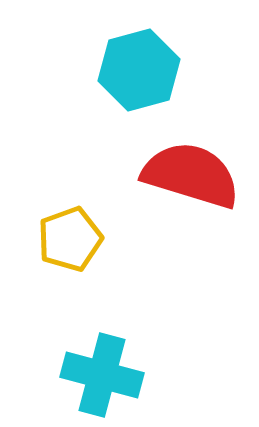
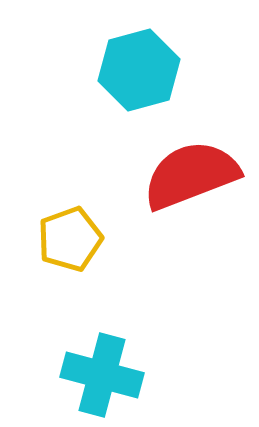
red semicircle: rotated 38 degrees counterclockwise
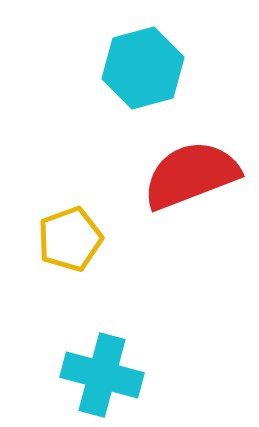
cyan hexagon: moved 4 px right, 2 px up
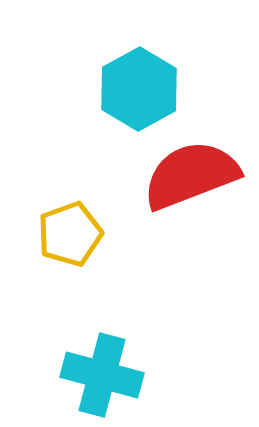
cyan hexagon: moved 4 px left, 21 px down; rotated 14 degrees counterclockwise
yellow pentagon: moved 5 px up
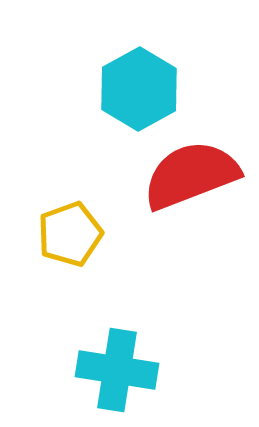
cyan cross: moved 15 px right, 5 px up; rotated 6 degrees counterclockwise
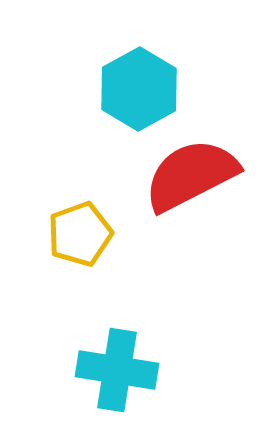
red semicircle: rotated 6 degrees counterclockwise
yellow pentagon: moved 10 px right
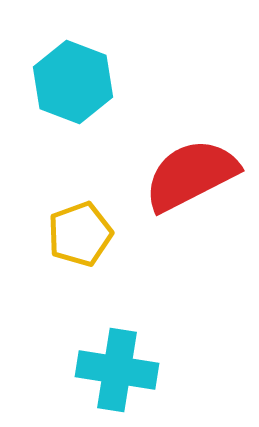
cyan hexagon: moved 66 px left, 7 px up; rotated 10 degrees counterclockwise
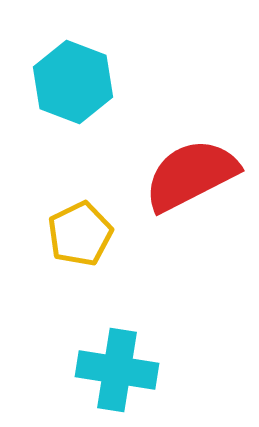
yellow pentagon: rotated 6 degrees counterclockwise
